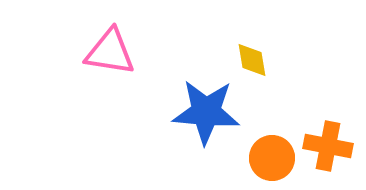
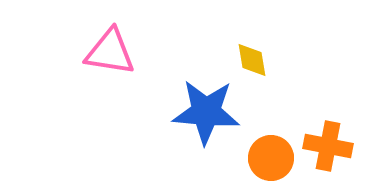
orange circle: moved 1 px left
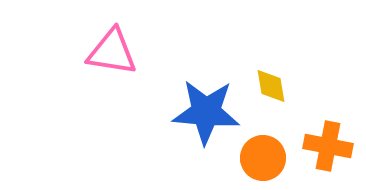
pink triangle: moved 2 px right
yellow diamond: moved 19 px right, 26 px down
orange circle: moved 8 px left
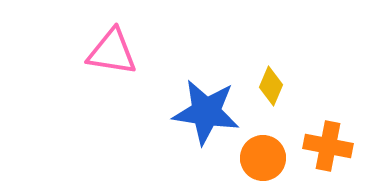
yellow diamond: rotated 33 degrees clockwise
blue star: rotated 4 degrees clockwise
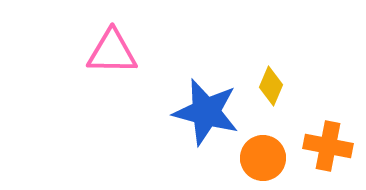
pink triangle: rotated 8 degrees counterclockwise
blue star: rotated 6 degrees clockwise
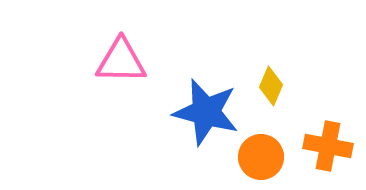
pink triangle: moved 9 px right, 9 px down
orange circle: moved 2 px left, 1 px up
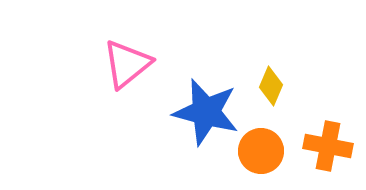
pink triangle: moved 6 px right, 3 px down; rotated 40 degrees counterclockwise
orange circle: moved 6 px up
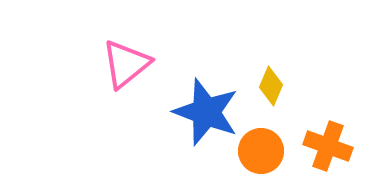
pink triangle: moved 1 px left
blue star: rotated 6 degrees clockwise
orange cross: rotated 9 degrees clockwise
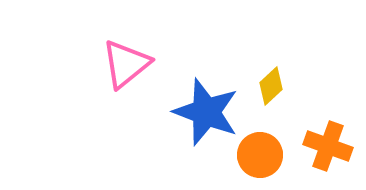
yellow diamond: rotated 24 degrees clockwise
orange circle: moved 1 px left, 4 px down
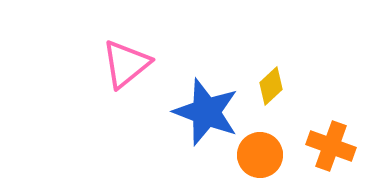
orange cross: moved 3 px right
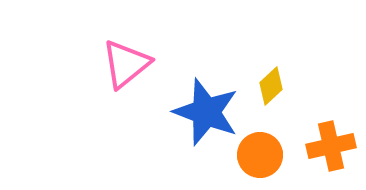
orange cross: rotated 33 degrees counterclockwise
